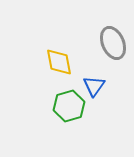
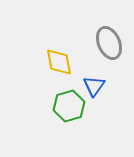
gray ellipse: moved 4 px left
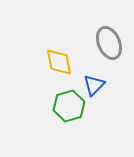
blue triangle: moved 1 px up; rotated 10 degrees clockwise
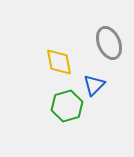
green hexagon: moved 2 px left
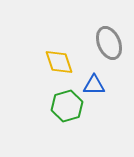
yellow diamond: rotated 8 degrees counterclockwise
blue triangle: rotated 45 degrees clockwise
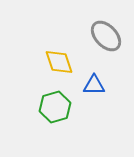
gray ellipse: moved 3 px left, 7 px up; rotated 20 degrees counterclockwise
green hexagon: moved 12 px left, 1 px down
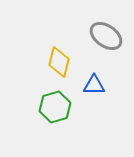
gray ellipse: rotated 12 degrees counterclockwise
yellow diamond: rotated 32 degrees clockwise
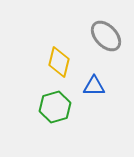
gray ellipse: rotated 12 degrees clockwise
blue triangle: moved 1 px down
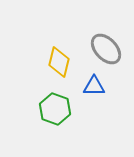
gray ellipse: moved 13 px down
green hexagon: moved 2 px down; rotated 24 degrees counterclockwise
